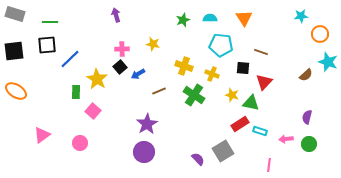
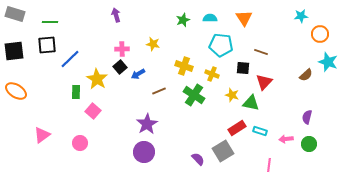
red rectangle at (240, 124): moved 3 px left, 4 px down
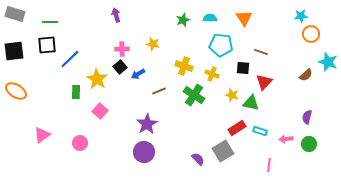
orange circle at (320, 34): moved 9 px left
pink square at (93, 111): moved 7 px right
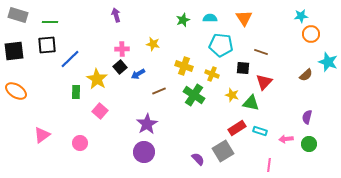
gray rectangle at (15, 14): moved 3 px right, 1 px down
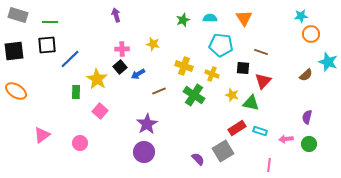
red triangle at (264, 82): moved 1 px left, 1 px up
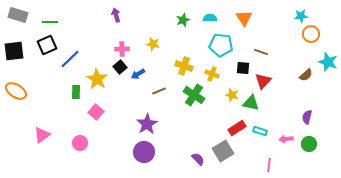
black square at (47, 45): rotated 18 degrees counterclockwise
pink square at (100, 111): moved 4 px left, 1 px down
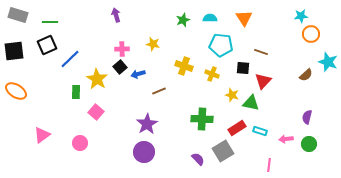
blue arrow at (138, 74): rotated 16 degrees clockwise
green cross at (194, 95): moved 8 px right, 24 px down; rotated 30 degrees counterclockwise
